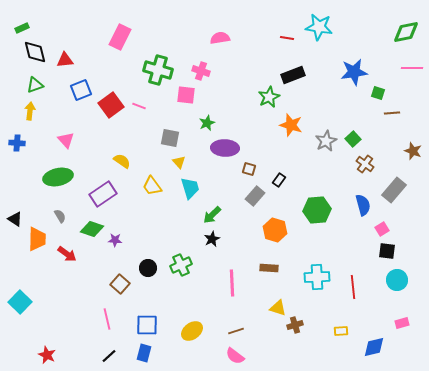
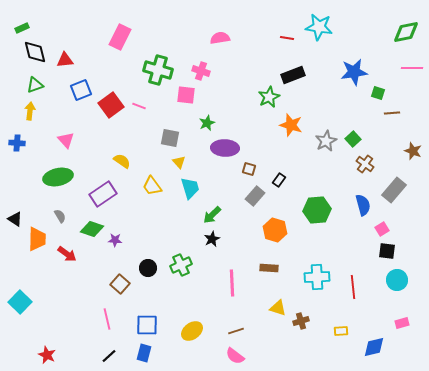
brown cross at (295, 325): moved 6 px right, 4 px up
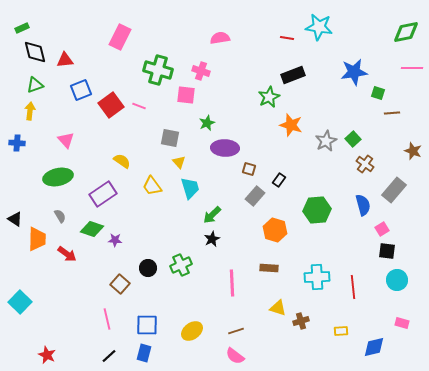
pink rectangle at (402, 323): rotated 32 degrees clockwise
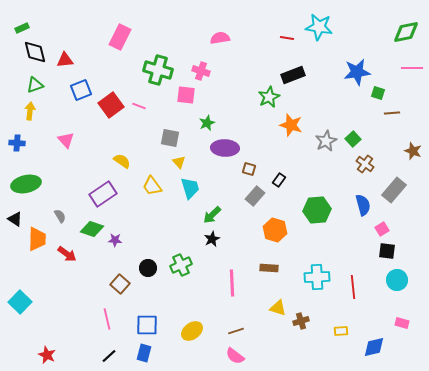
blue star at (354, 72): moved 3 px right
green ellipse at (58, 177): moved 32 px left, 7 px down
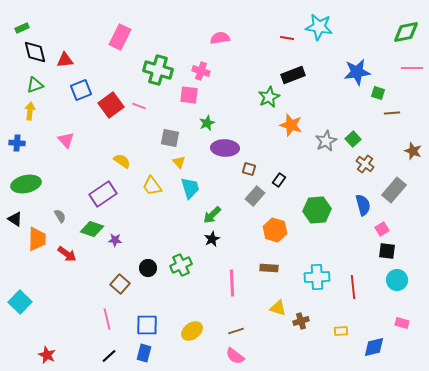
pink square at (186, 95): moved 3 px right
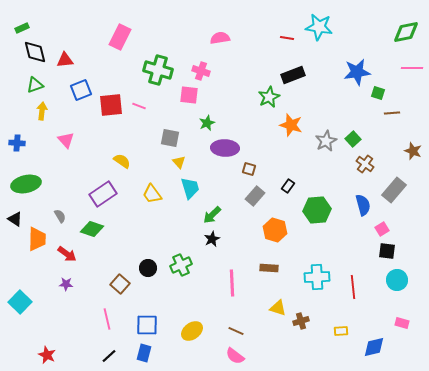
red square at (111, 105): rotated 30 degrees clockwise
yellow arrow at (30, 111): moved 12 px right
black rectangle at (279, 180): moved 9 px right, 6 px down
yellow trapezoid at (152, 186): moved 8 px down
purple star at (115, 240): moved 49 px left, 44 px down
brown line at (236, 331): rotated 42 degrees clockwise
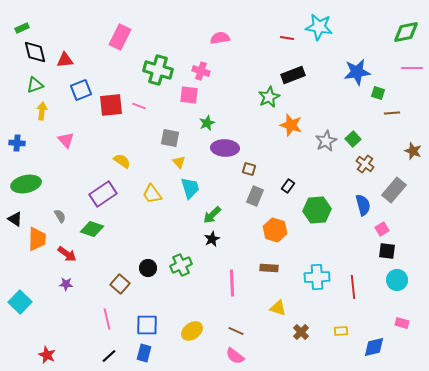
gray rectangle at (255, 196): rotated 18 degrees counterclockwise
brown cross at (301, 321): moved 11 px down; rotated 28 degrees counterclockwise
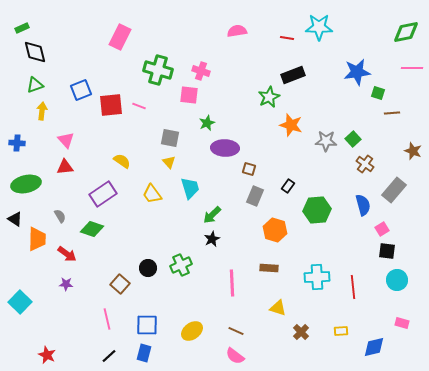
cyan star at (319, 27): rotated 8 degrees counterclockwise
pink semicircle at (220, 38): moved 17 px right, 7 px up
red triangle at (65, 60): moved 107 px down
gray star at (326, 141): rotated 30 degrees clockwise
yellow triangle at (179, 162): moved 10 px left
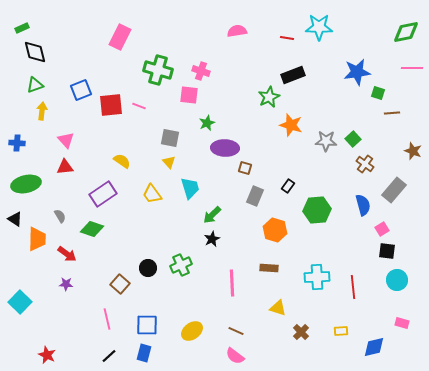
brown square at (249, 169): moved 4 px left, 1 px up
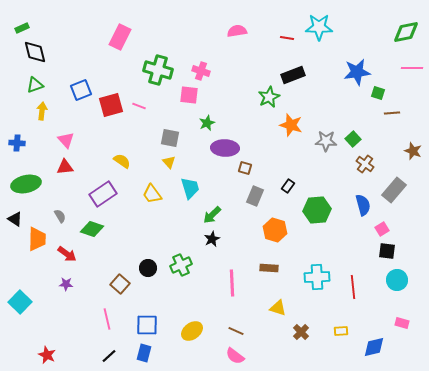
red square at (111, 105): rotated 10 degrees counterclockwise
